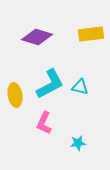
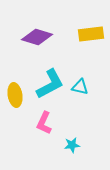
cyan star: moved 6 px left, 2 px down
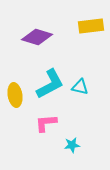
yellow rectangle: moved 8 px up
pink L-shape: moved 2 px right; rotated 60 degrees clockwise
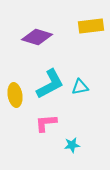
cyan triangle: rotated 24 degrees counterclockwise
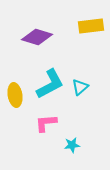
cyan triangle: rotated 30 degrees counterclockwise
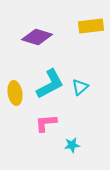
yellow ellipse: moved 2 px up
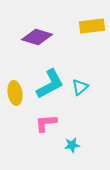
yellow rectangle: moved 1 px right
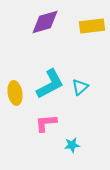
purple diamond: moved 8 px right, 15 px up; rotated 32 degrees counterclockwise
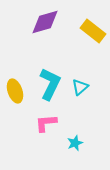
yellow rectangle: moved 1 px right, 5 px down; rotated 45 degrees clockwise
cyan L-shape: rotated 36 degrees counterclockwise
yellow ellipse: moved 2 px up; rotated 10 degrees counterclockwise
cyan star: moved 3 px right, 2 px up; rotated 14 degrees counterclockwise
